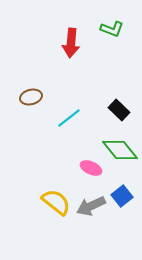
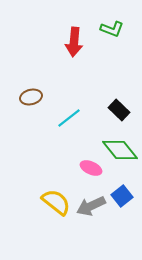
red arrow: moved 3 px right, 1 px up
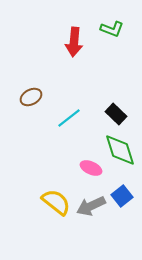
brown ellipse: rotated 15 degrees counterclockwise
black rectangle: moved 3 px left, 4 px down
green diamond: rotated 21 degrees clockwise
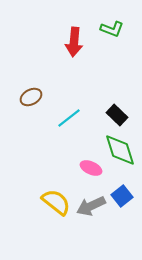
black rectangle: moved 1 px right, 1 px down
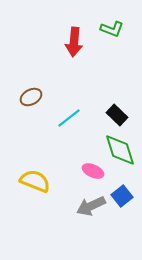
pink ellipse: moved 2 px right, 3 px down
yellow semicircle: moved 21 px left, 21 px up; rotated 16 degrees counterclockwise
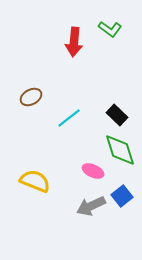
green L-shape: moved 2 px left; rotated 15 degrees clockwise
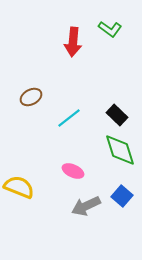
red arrow: moved 1 px left
pink ellipse: moved 20 px left
yellow semicircle: moved 16 px left, 6 px down
blue square: rotated 10 degrees counterclockwise
gray arrow: moved 5 px left
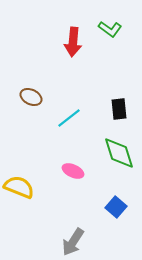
brown ellipse: rotated 55 degrees clockwise
black rectangle: moved 2 px right, 6 px up; rotated 40 degrees clockwise
green diamond: moved 1 px left, 3 px down
blue square: moved 6 px left, 11 px down
gray arrow: moved 13 px left, 36 px down; rotated 32 degrees counterclockwise
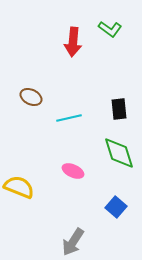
cyan line: rotated 25 degrees clockwise
